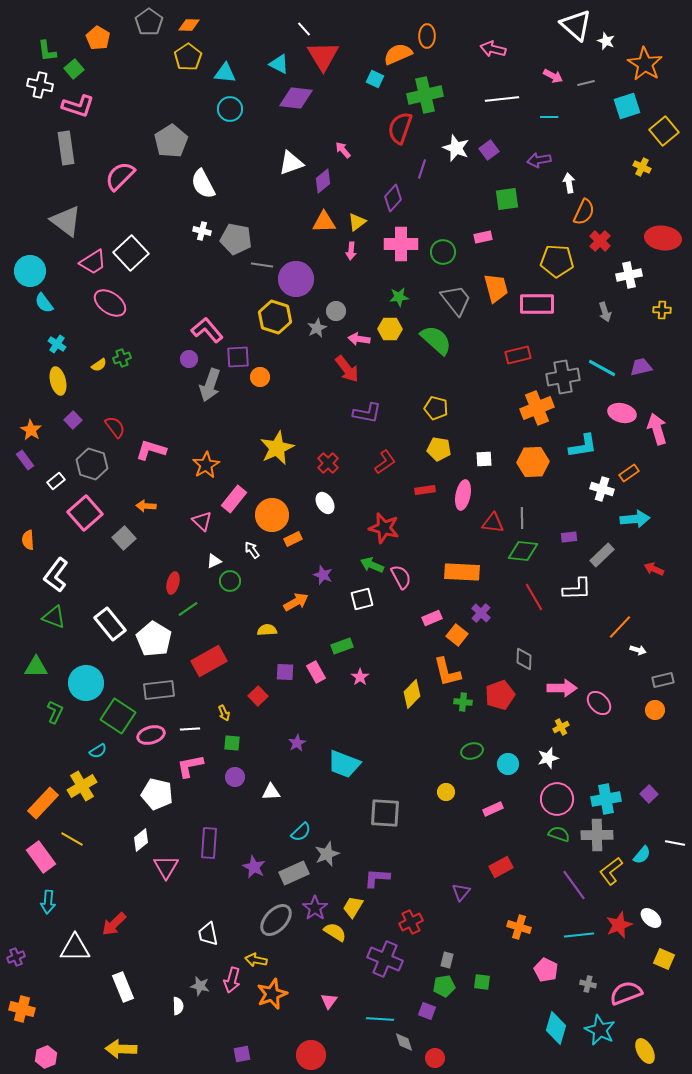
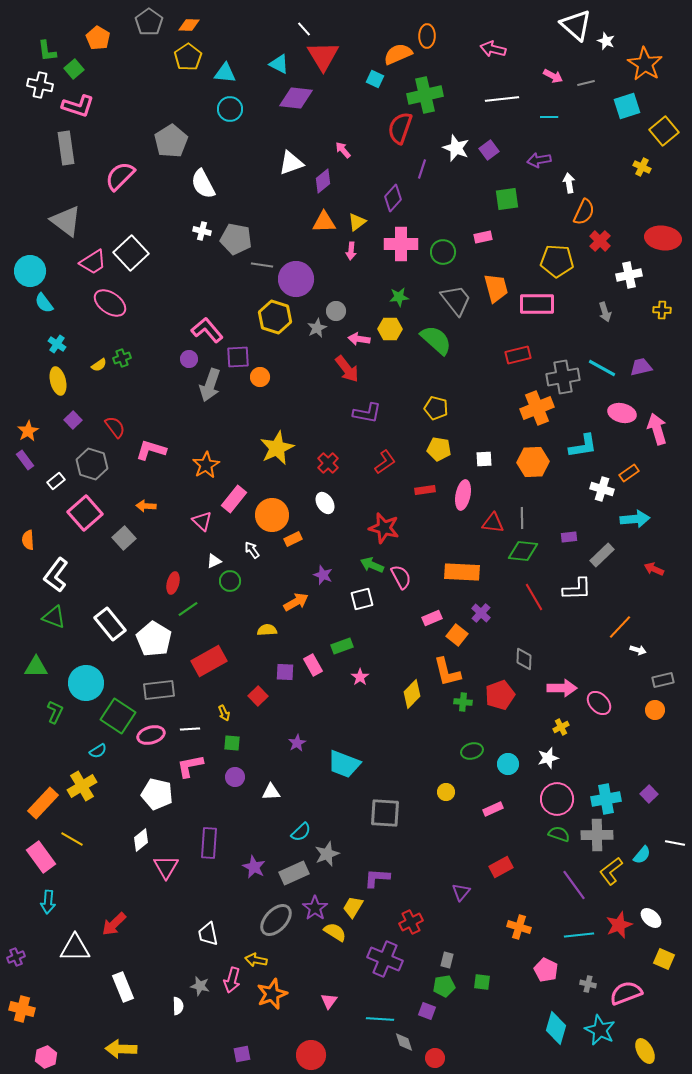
orange star at (31, 430): moved 3 px left, 1 px down; rotated 10 degrees clockwise
pink rectangle at (316, 672): moved 3 px left, 7 px up
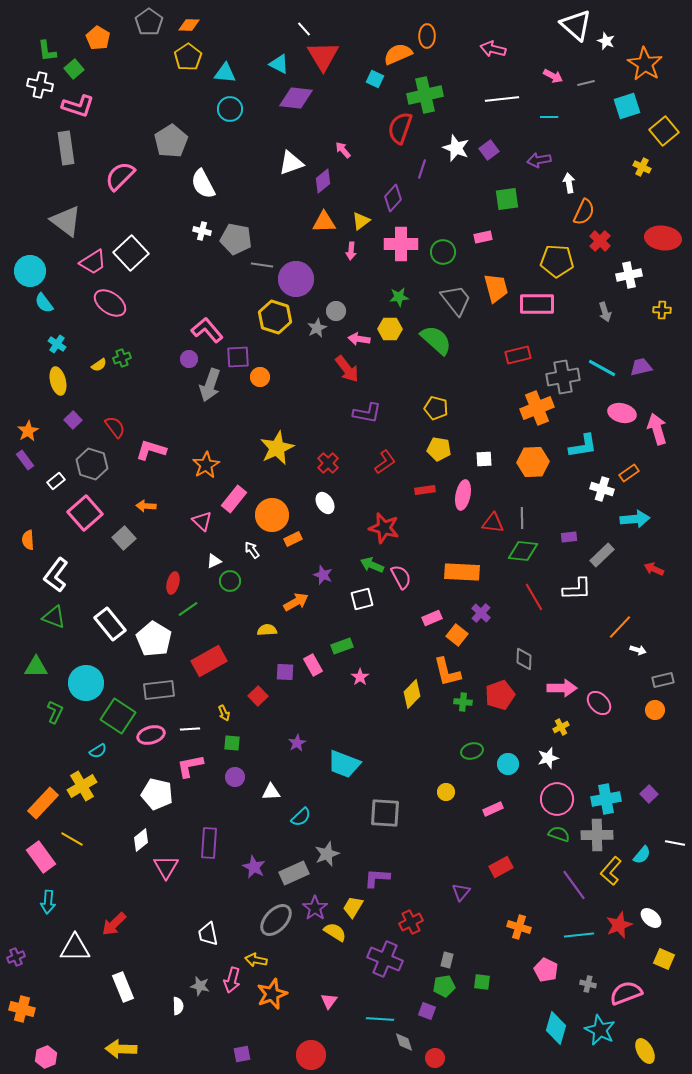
yellow triangle at (357, 222): moved 4 px right, 1 px up
cyan semicircle at (301, 832): moved 15 px up
yellow L-shape at (611, 871): rotated 12 degrees counterclockwise
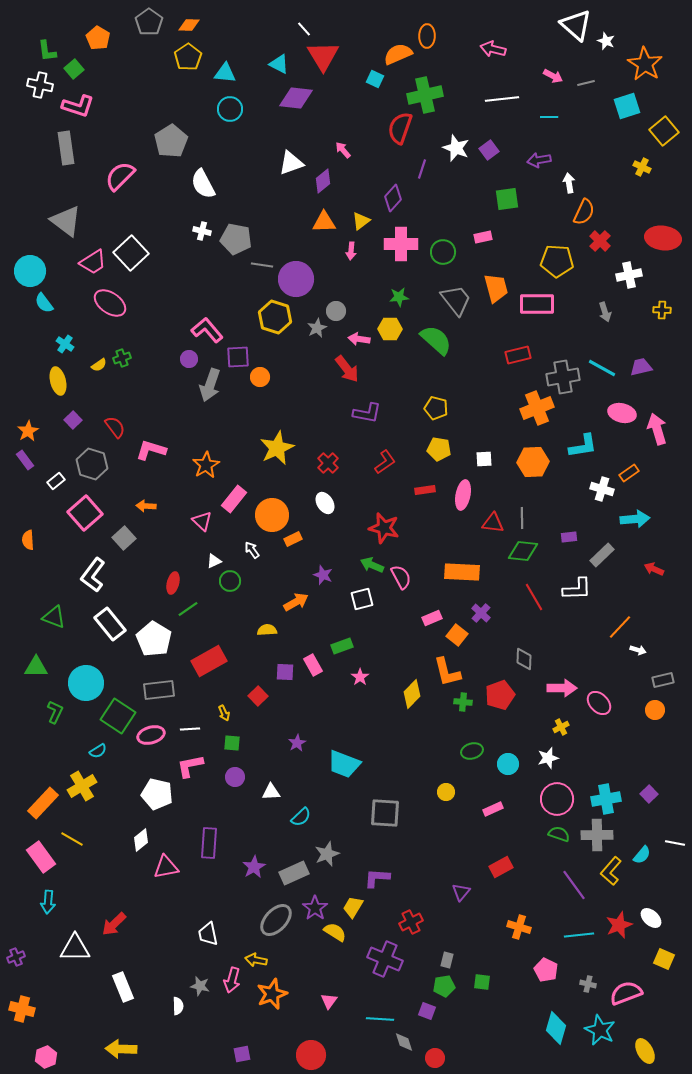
cyan cross at (57, 344): moved 8 px right
white L-shape at (56, 575): moved 37 px right
pink triangle at (166, 867): rotated 48 degrees clockwise
purple star at (254, 867): rotated 15 degrees clockwise
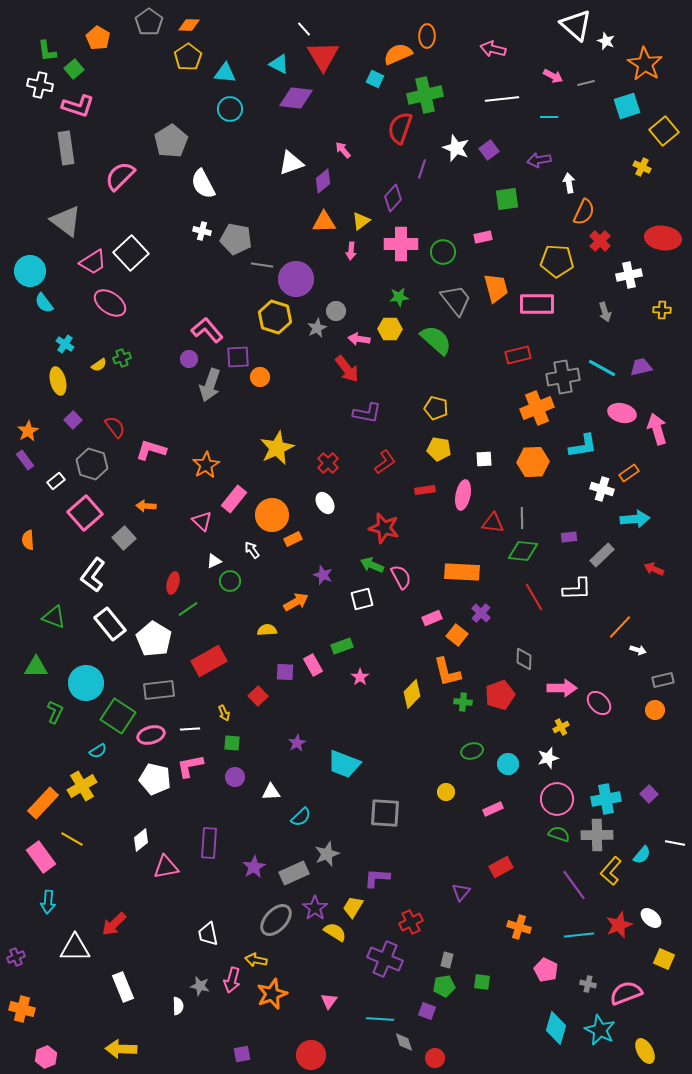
white pentagon at (157, 794): moved 2 px left, 15 px up
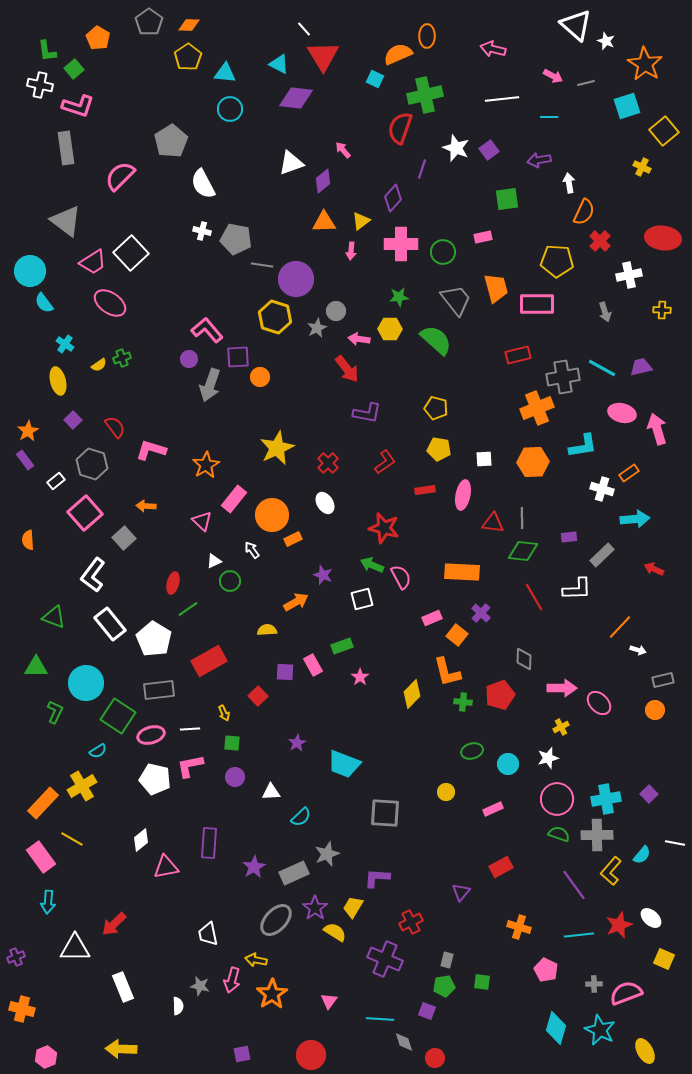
gray cross at (588, 984): moved 6 px right; rotated 14 degrees counterclockwise
orange star at (272, 994): rotated 12 degrees counterclockwise
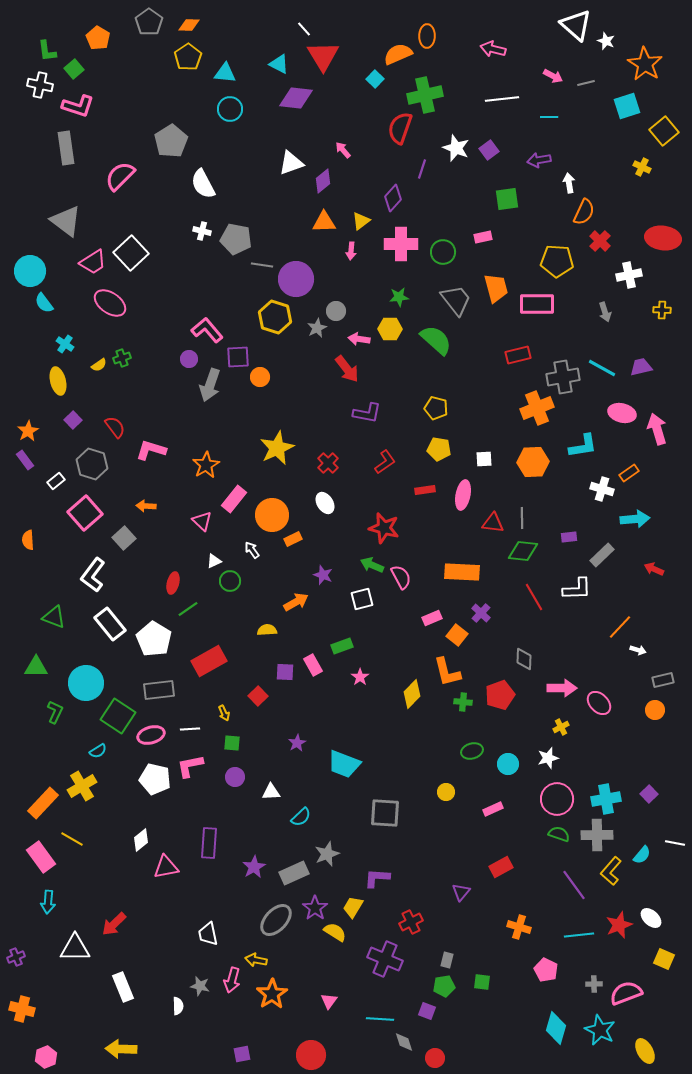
cyan square at (375, 79): rotated 18 degrees clockwise
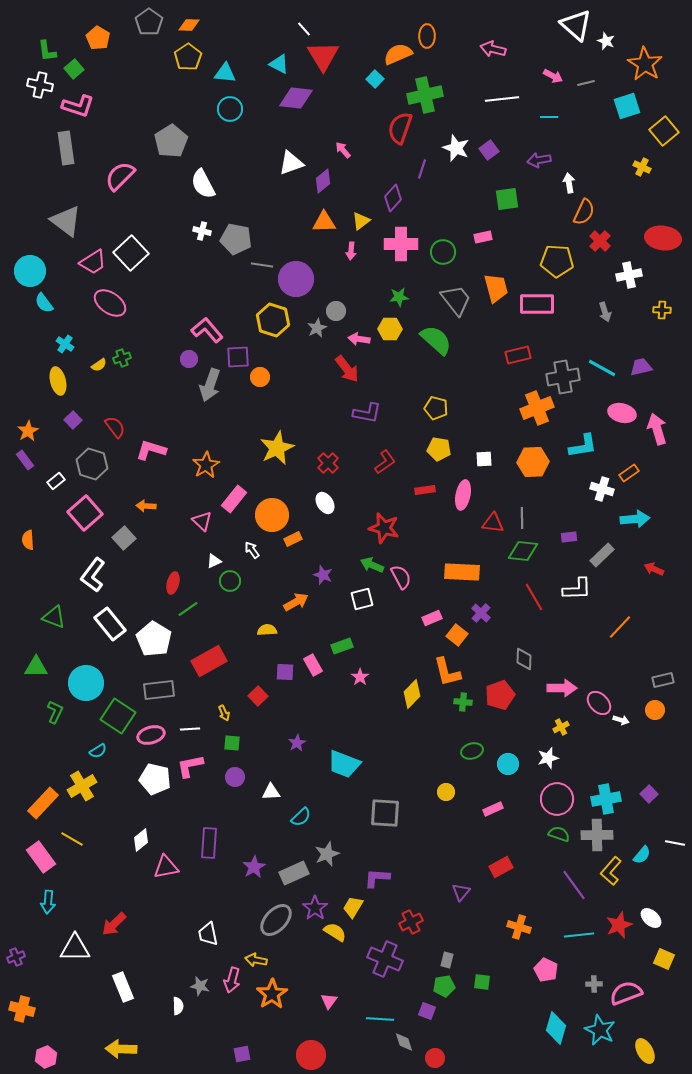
yellow hexagon at (275, 317): moved 2 px left, 3 px down
white arrow at (638, 650): moved 17 px left, 70 px down
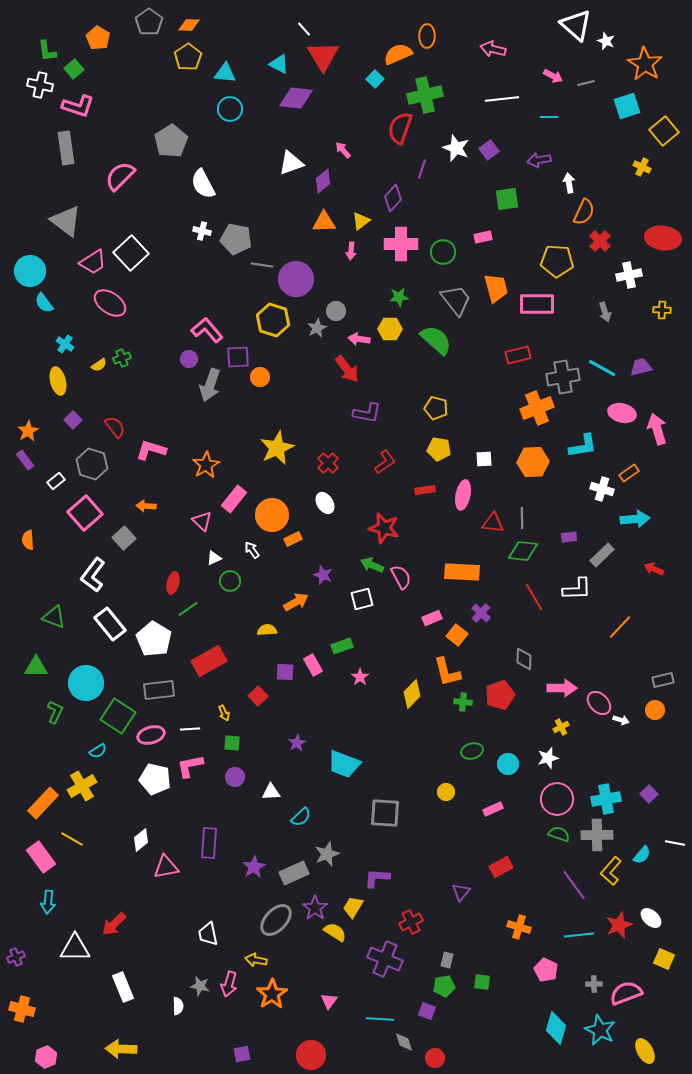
white triangle at (214, 561): moved 3 px up
pink arrow at (232, 980): moved 3 px left, 4 px down
